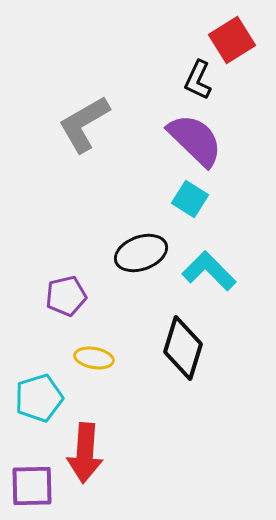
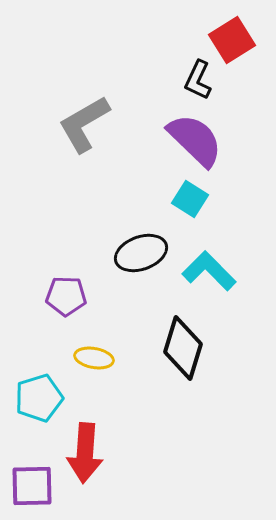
purple pentagon: rotated 15 degrees clockwise
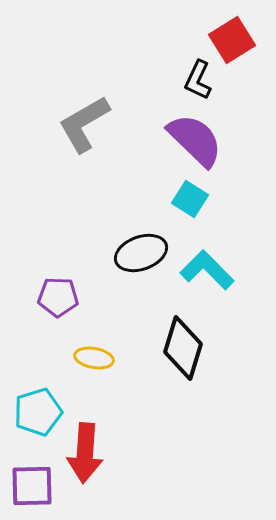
cyan L-shape: moved 2 px left, 1 px up
purple pentagon: moved 8 px left, 1 px down
cyan pentagon: moved 1 px left, 14 px down
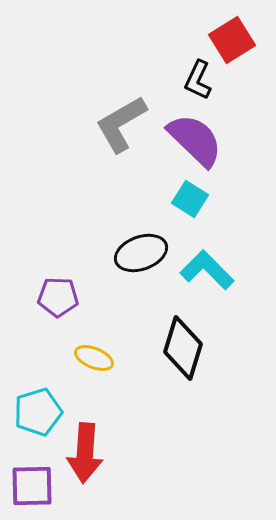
gray L-shape: moved 37 px right
yellow ellipse: rotated 12 degrees clockwise
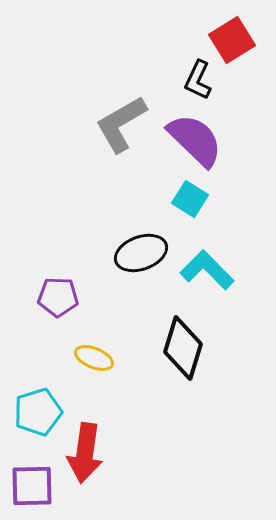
red arrow: rotated 4 degrees clockwise
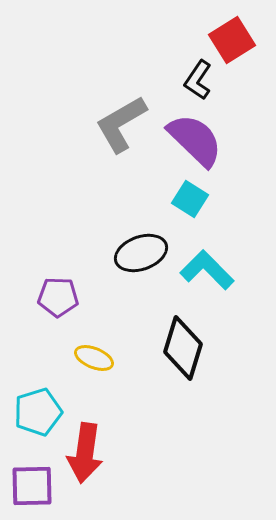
black L-shape: rotated 9 degrees clockwise
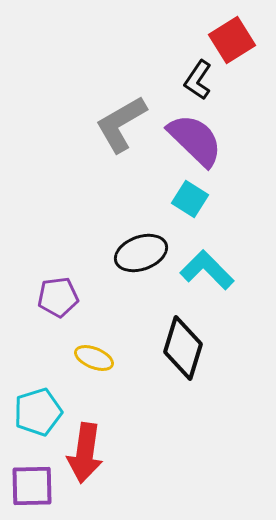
purple pentagon: rotated 9 degrees counterclockwise
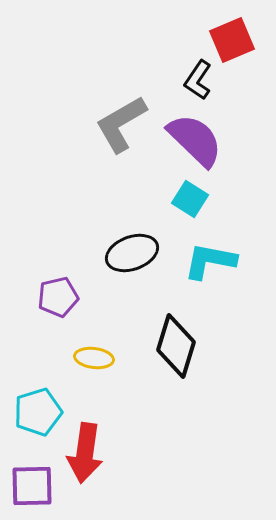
red square: rotated 9 degrees clockwise
black ellipse: moved 9 px left
cyan L-shape: moved 3 px right, 9 px up; rotated 34 degrees counterclockwise
purple pentagon: rotated 6 degrees counterclockwise
black diamond: moved 7 px left, 2 px up
yellow ellipse: rotated 15 degrees counterclockwise
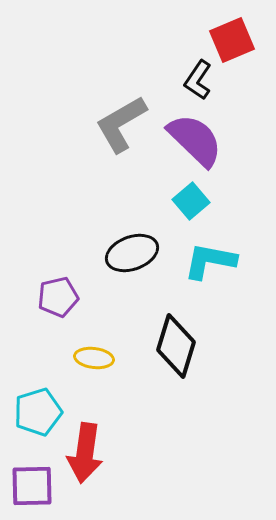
cyan square: moved 1 px right, 2 px down; rotated 18 degrees clockwise
